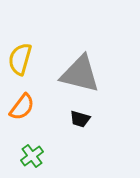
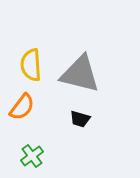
yellow semicircle: moved 11 px right, 6 px down; rotated 20 degrees counterclockwise
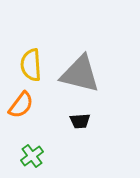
orange semicircle: moved 1 px left, 2 px up
black trapezoid: moved 2 px down; rotated 20 degrees counterclockwise
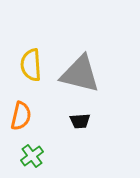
orange semicircle: moved 11 px down; rotated 24 degrees counterclockwise
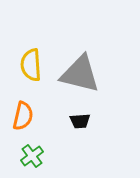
orange semicircle: moved 2 px right
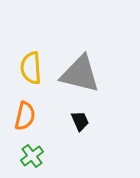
yellow semicircle: moved 3 px down
orange semicircle: moved 2 px right
black trapezoid: rotated 110 degrees counterclockwise
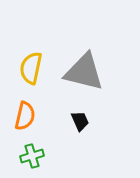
yellow semicircle: rotated 16 degrees clockwise
gray triangle: moved 4 px right, 2 px up
green cross: rotated 20 degrees clockwise
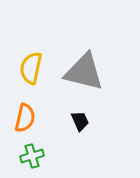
orange semicircle: moved 2 px down
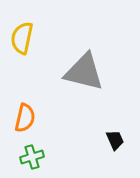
yellow semicircle: moved 9 px left, 30 px up
black trapezoid: moved 35 px right, 19 px down
green cross: moved 1 px down
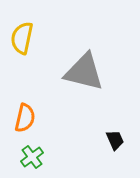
green cross: rotated 20 degrees counterclockwise
